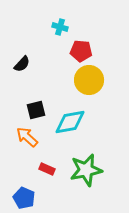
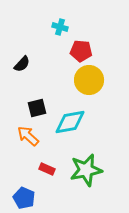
black square: moved 1 px right, 2 px up
orange arrow: moved 1 px right, 1 px up
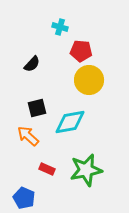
black semicircle: moved 10 px right
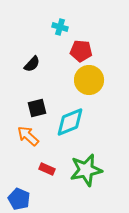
cyan diamond: rotated 12 degrees counterclockwise
blue pentagon: moved 5 px left, 1 px down
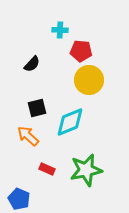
cyan cross: moved 3 px down; rotated 14 degrees counterclockwise
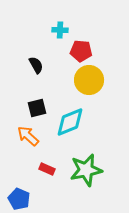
black semicircle: moved 4 px right, 1 px down; rotated 72 degrees counterclockwise
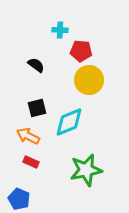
black semicircle: rotated 24 degrees counterclockwise
cyan diamond: moved 1 px left
orange arrow: rotated 15 degrees counterclockwise
red rectangle: moved 16 px left, 7 px up
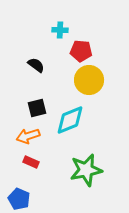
cyan diamond: moved 1 px right, 2 px up
orange arrow: rotated 45 degrees counterclockwise
